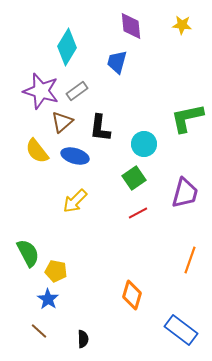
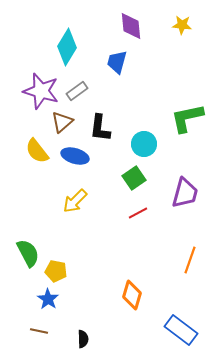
brown line: rotated 30 degrees counterclockwise
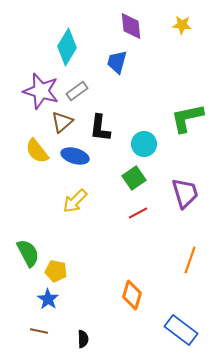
purple trapezoid: rotated 32 degrees counterclockwise
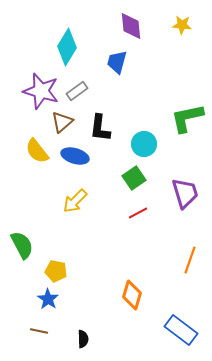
green semicircle: moved 6 px left, 8 px up
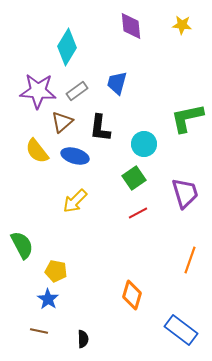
blue trapezoid: moved 21 px down
purple star: moved 3 px left; rotated 12 degrees counterclockwise
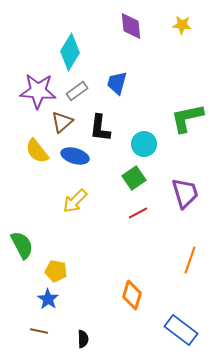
cyan diamond: moved 3 px right, 5 px down
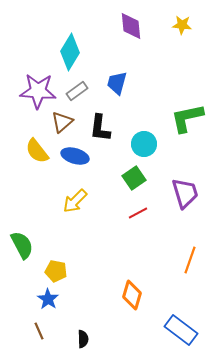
brown line: rotated 54 degrees clockwise
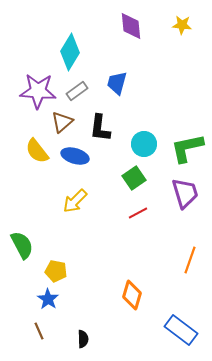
green L-shape: moved 30 px down
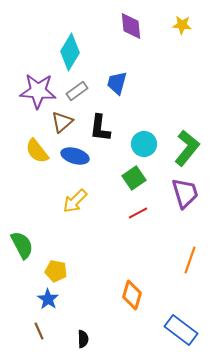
green L-shape: rotated 141 degrees clockwise
